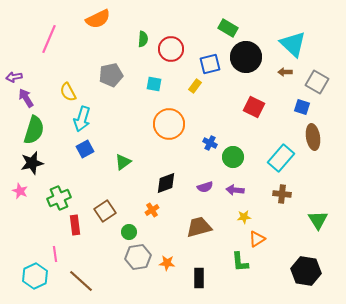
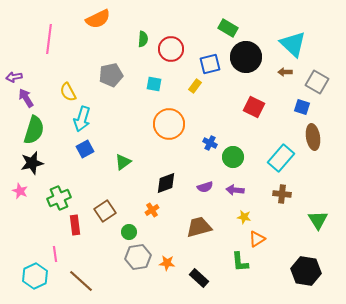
pink line at (49, 39): rotated 16 degrees counterclockwise
yellow star at (244, 217): rotated 16 degrees clockwise
black rectangle at (199, 278): rotated 48 degrees counterclockwise
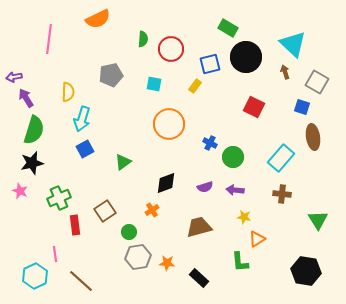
brown arrow at (285, 72): rotated 72 degrees clockwise
yellow semicircle at (68, 92): rotated 150 degrees counterclockwise
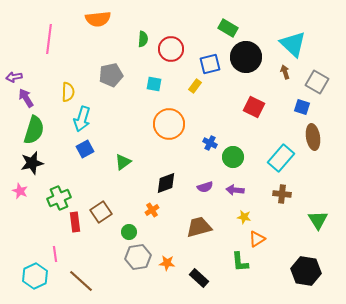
orange semicircle at (98, 19): rotated 20 degrees clockwise
brown square at (105, 211): moved 4 px left, 1 px down
red rectangle at (75, 225): moved 3 px up
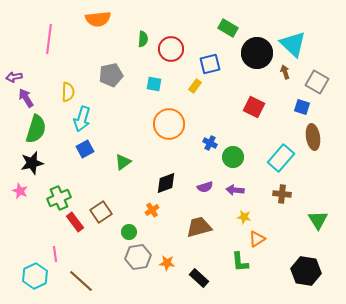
black circle at (246, 57): moved 11 px right, 4 px up
green semicircle at (34, 130): moved 2 px right, 1 px up
red rectangle at (75, 222): rotated 30 degrees counterclockwise
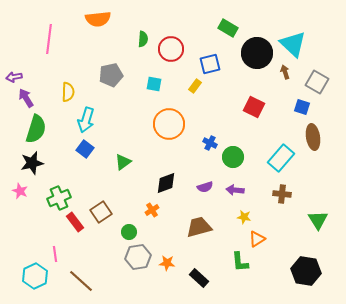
cyan arrow at (82, 119): moved 4 px right, 1 px down
blue square at (85, 149): rotated 24 degrees counterclockwise
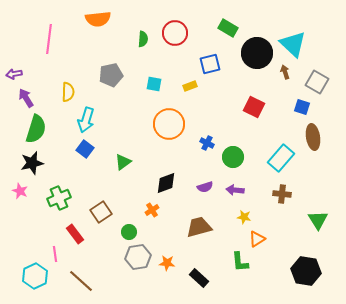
red circle at (171, 49): moved 4 px right, 16 px up
purple arrow at (14, 77): moved 3 px up
yellow rectangle at (195, 86): moved 5 px left; rotated 32 degrees clockwise
blue cross at (210, 143): moved 3 px left
red rectangle at (75, 222): moved 12 px down
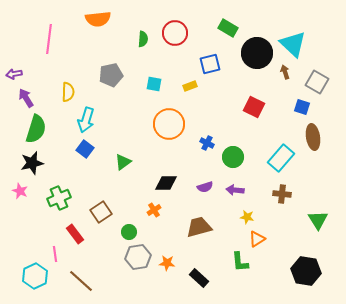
black diamond at (166, 183): rotated 20 degrees clockwise
orange cross at (152, 210): moved 2 px right
yellow star at (244, 217): moved 3 px right
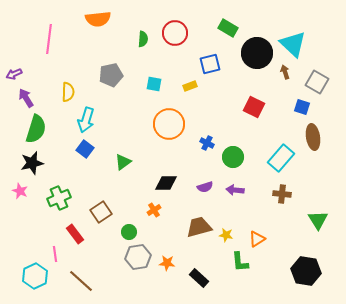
purple arrow at (14, 74): rotated 14 degrees counterclockwise
yellow star at (247, 217): moved 21 px left, 18 px down
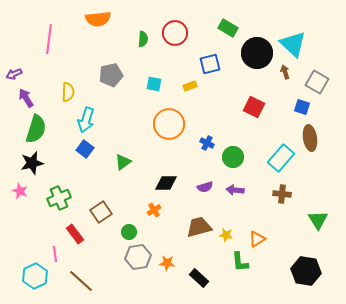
brown ellipse at (313, 137): moved 3 px left, 1 px down
